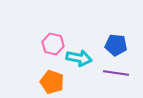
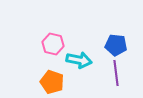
cyan arrow: moved 2 px down
purple line: rotated 75 degrees clockwise
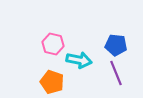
purple line: rotated 15 degrees counterclockwise
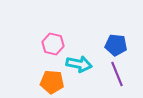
cyan arrow: moved 4 px down
purple line: moved 1 px right, 1 px down
orange pentagon: rotated 15 degrees counterclockwise
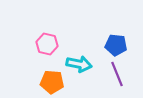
pink hexagon: moved 6 px left
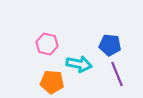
blue pentagon: moved 6 px left
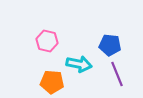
pink hexagon: moved 3 px up
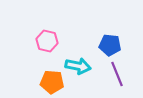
cyan arrow: moved 1 px left, 2 px down
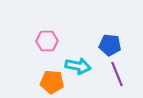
pink hexagon: rotated 15 degrees counterclockwise
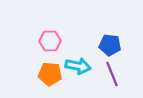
pink hexagon: moved 3 px right
purple line: moved 5 px left
orange pentagon: moved 2 px left, 8 px up
